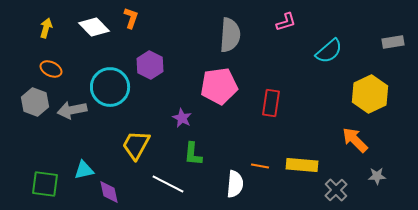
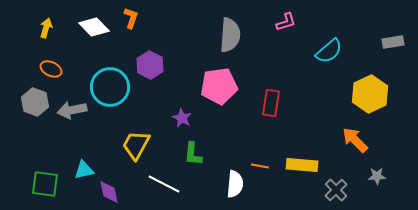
white line: moved 4 px left
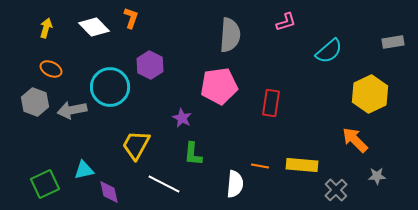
green square: rotated 32 degrees counterclockwise
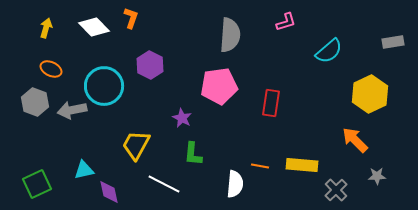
cyan circle: moved 6 px left, 1 px up
green square: moved 8 px left
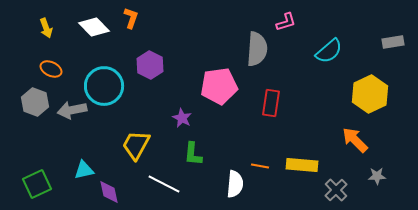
yellow arrow: rotated 144 degrees clockwise
gray semicircle: moved 27 px right, 14 px down
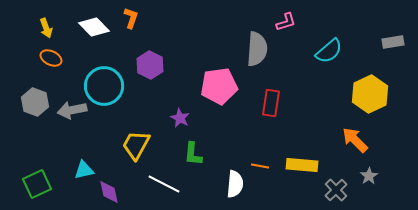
orange ellipse: moved 11 px up
purple star: moved 2 px left
gray star: moved 8 px left; rotated 30 degrees counterclockwise
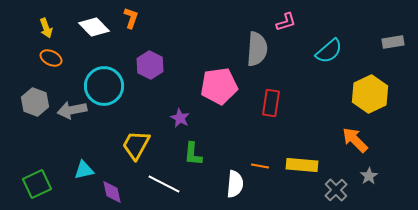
purple diamond: moved 3 px right
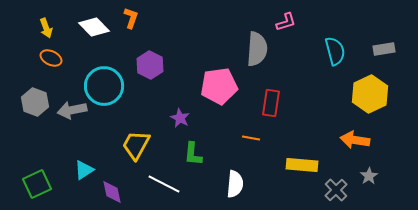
gray rectangle: moved 9 px left, 7 px down
cyan semicircle: moved 6 px right; rotated 64 degrees counterclockwise
orange arrow: rotated 36 degrees counterclockwise
orange line: moved 9 px left, 28 px up
cyan triangle: rotated 20 degrees counterclockwise
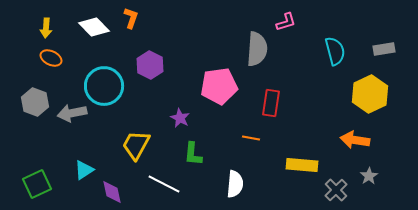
yellow arrow: rotated 24 degrees clockwise
gray arrow: moved 3 px down
